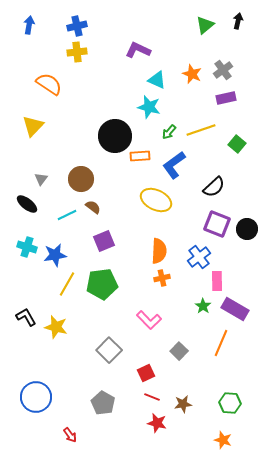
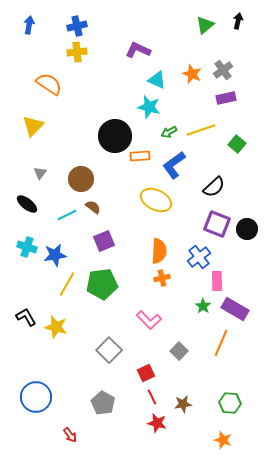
green arrow at (169, 132): rotated 21 degrees clockwise
gray triangle at (41, 179): moved 1 px left, 6 px up
red line at (152, 397): rotated 42 degrees clockwise
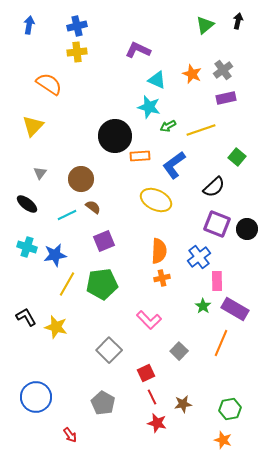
green arrow at (169, 132): moved 1 px left, 6 px up
green square at (237, 144): moved 13 px down
green hexagon at (230, 403): moved 6 px down; rotated 15 degrees counterclockwise
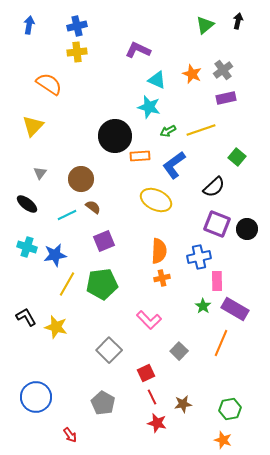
green arrow at (168, 126): moved 5 px down
blue cross at (199, 257): rotated 25 degrees clockwise
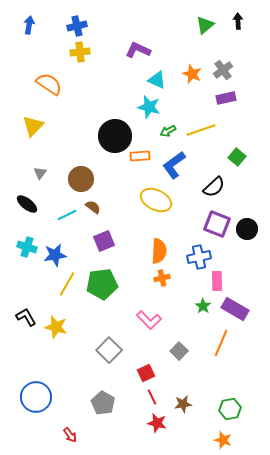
black arrow at (238, 21): rotated 14 degrees counterclockwise
yellow cross at (77, 52): moved 3 px right
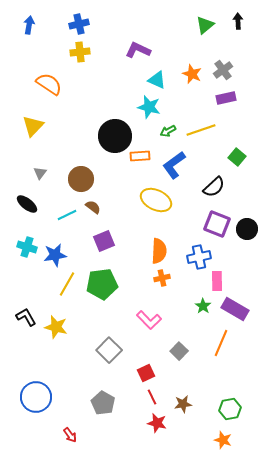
blue cross at (77, 26): moved 2 px right, 2 px up
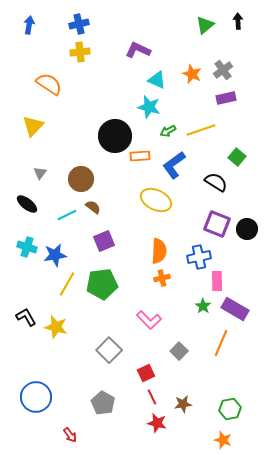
black semicircle at (214, 187): moved 2 px right, 5 px up; rotated 105 degrees counterclockwise
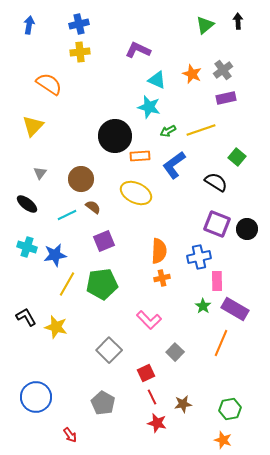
yellow ellipse at (156, 200): moved 20 px left, 7 px up
gray square at (179, 351): moved 4 px left, 1 px down
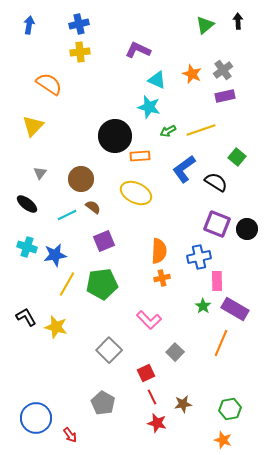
purple rectangle at (226, 98): moved 1 px left, 2 px up
blue L-shape at (174, 165): moved 10 px right, 4 px down
blue circle at (36, 397): moved 21 px down
